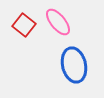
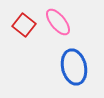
blue ellipse: moved 2 px down
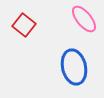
pink ellipse: moved 26 px right, 3 px up
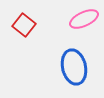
pink ellipse: rotated 76 degrees counterclockwise
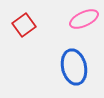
red square: rotated 15 degrees clockwise
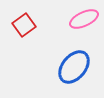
blue ellipse: rotated 52 degrees clockwise
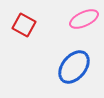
red square: rotated 25 degrees counterclockwise
